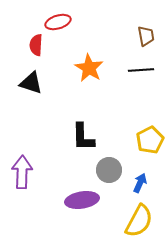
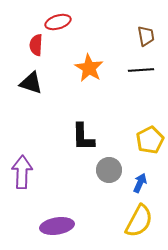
purple ellipse: moved 25 px left, 26 px down
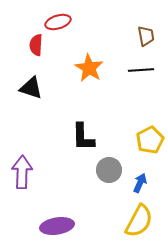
black triangle: moved 5 px down
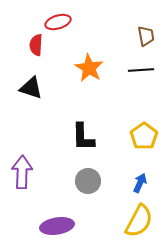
yellow pentagon: moved 6 px left, 4 px up; rotated 8 degrees counterclockwise
gray circle: moved 21 px left, 11 px down
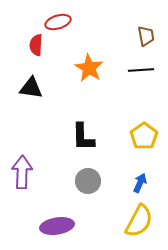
black triangle: rotated 10 degrees counterclockwise
